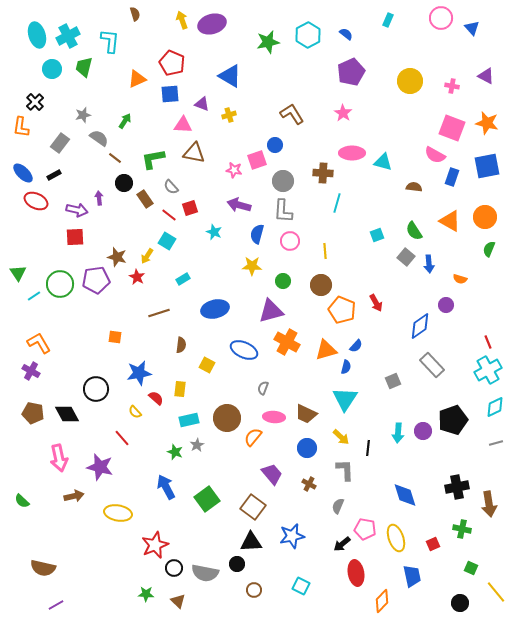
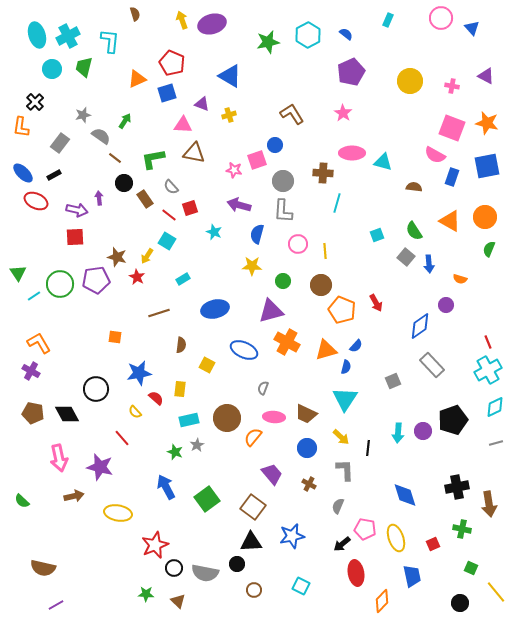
blue square at (170, 94): moved 3 px left, 1 px up; rotated 12 degrees counterclockwise
gray semicircle at (99, 138): moved 2 px right, 2 px up
pink circle at (290, 241): moved 8 px right, 3 px down
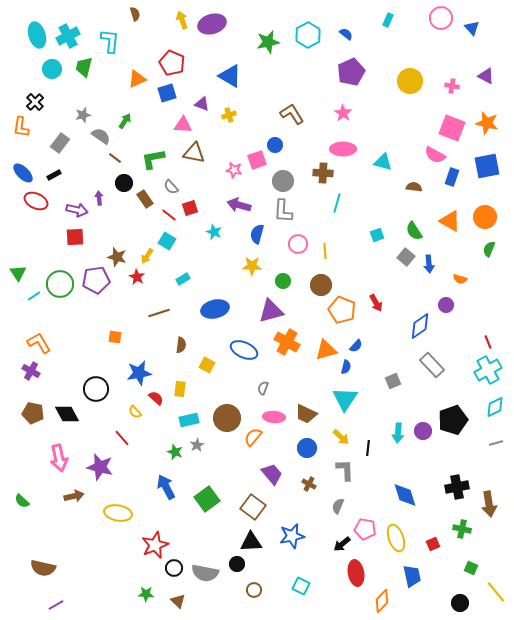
pink ellipse at (352, 153): moved 9 px left, 4 px up
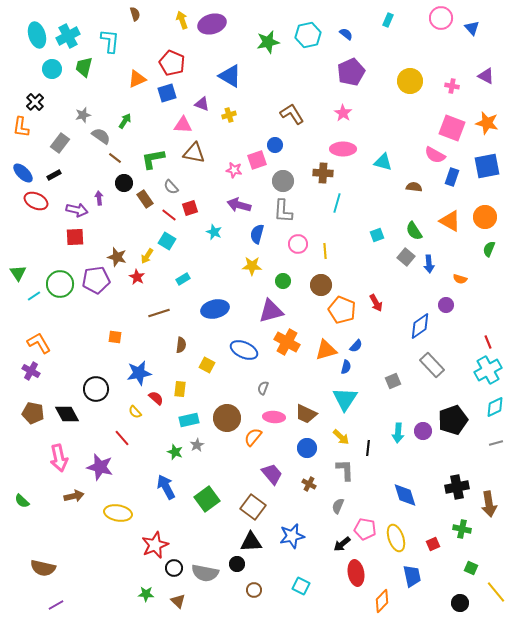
cyan hexagon at (308, 35): rotated 15 degrees clockwise
